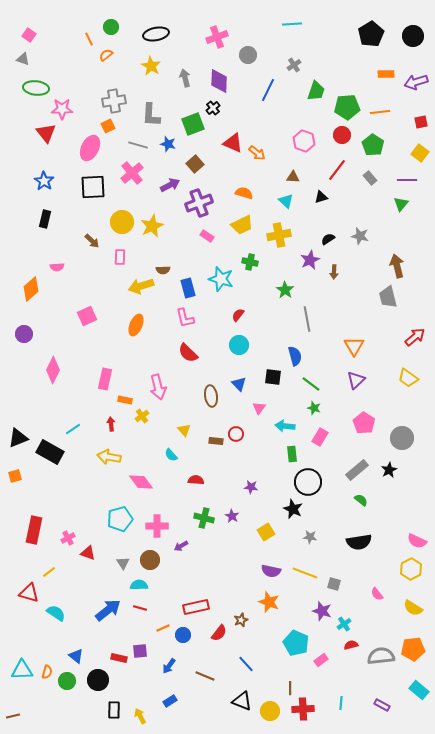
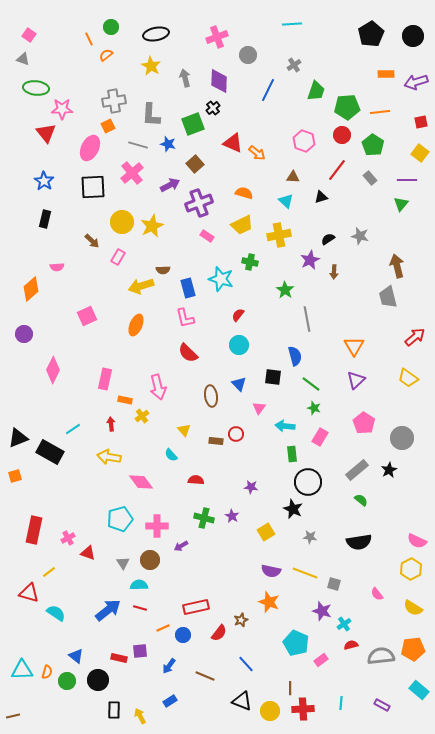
pink rectangle at (120, 257): moved 2 px left; rotated 28 degrees clockwise
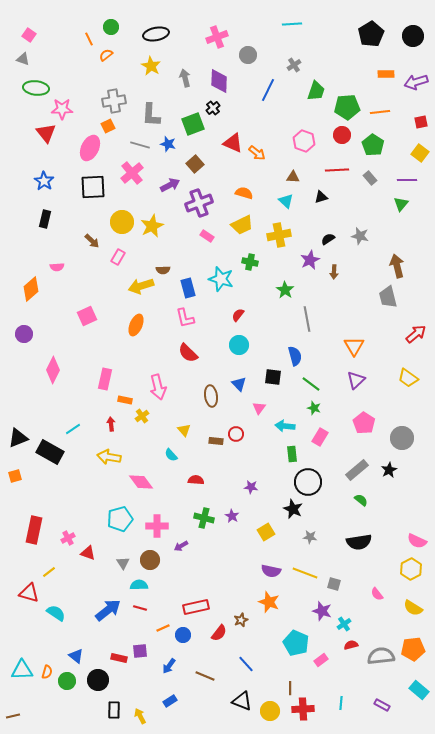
gray line at (138, 145): moved 2 px right
red line at (337, 170): rotated 50 degrees clockwise
red arrow at (415, 337): moved 1 px right, 3 px up
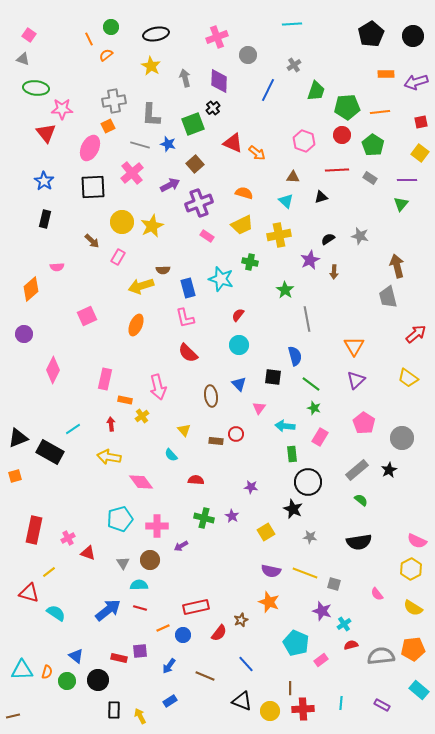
gray rectangle at (370, 178): rotated 16 degrees counterclockwise
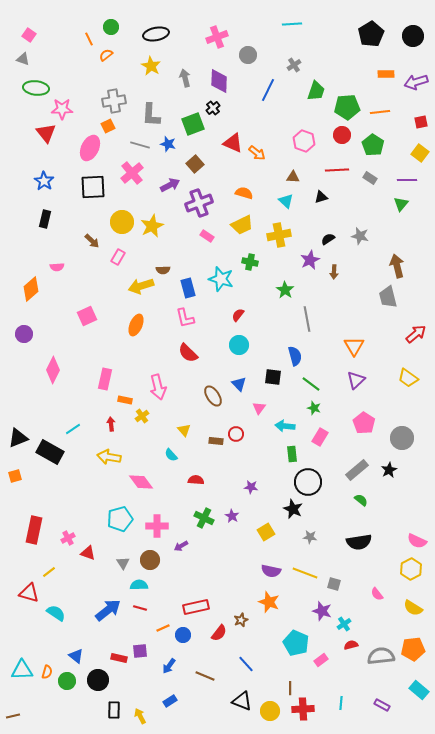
brown ellipse at (211, 396): moved 2 px right; rotated 25 degrees counterclockwise
green cross at (204, 518): rotated 12 degrees clockwise
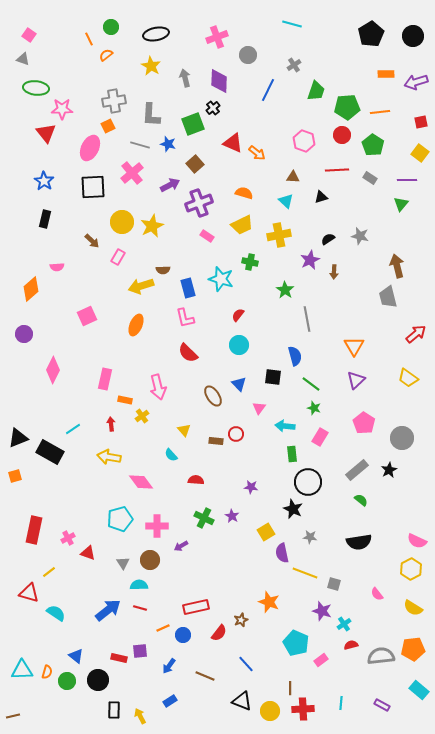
cyan line at (292, 24): rotated 18 degrees clockwise
purple semicircle at (271, 571): moved 11 px right, 18 px up; rotated 66 degrees clockwise
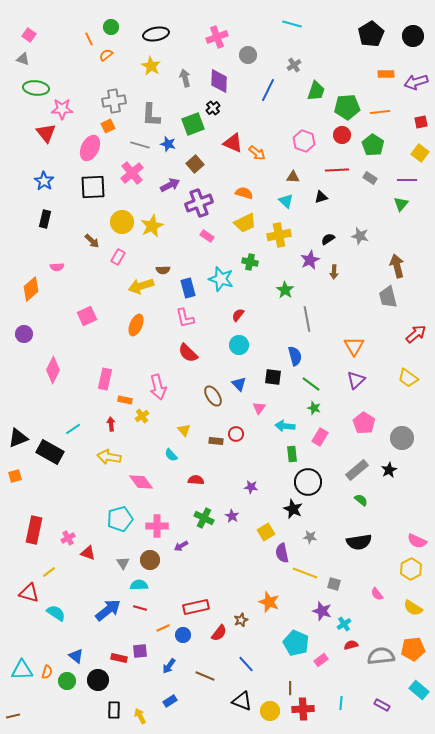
yellow trapezoid at (242, 225): moved 3 px right, 2 px up
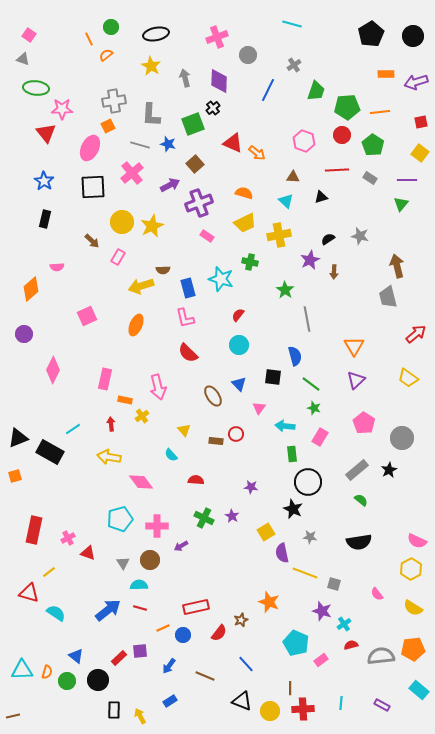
red rectangle at (119, 658): rotated 56 degrees counterclockwise
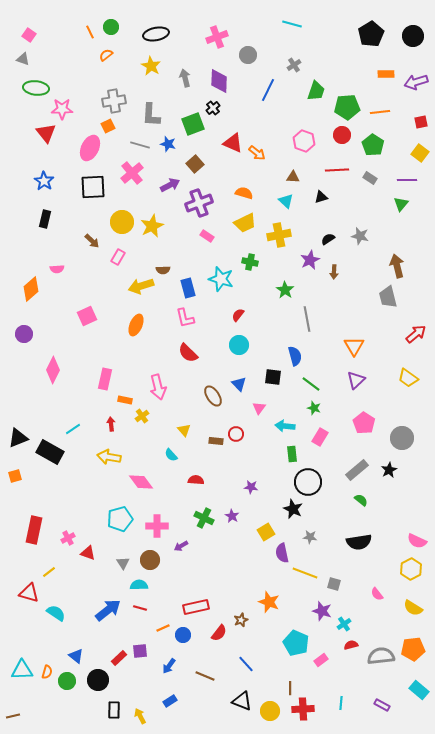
orange line at (89, 39): moved 1 px right, 7 px up
pink semicircle at (57, 267): moved 2 px down
